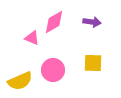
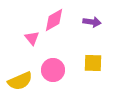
pink diamond: moved 2 px up
pink triangle: rotated 28 degrees clockwise
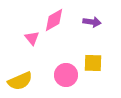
pink circle: moved 13 px right, 5 px down
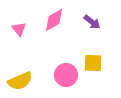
purple arrow: rotated 30 degrees clockwise
pink triangle: moved 13 px left, 9 px up
